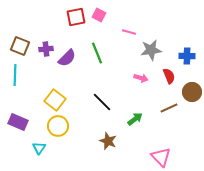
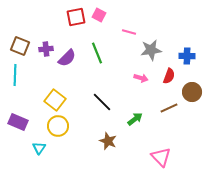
red semicircle: rotated 42 degrees clockwise
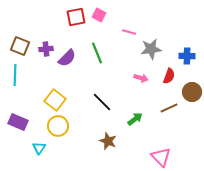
gray star: moved 1 px up
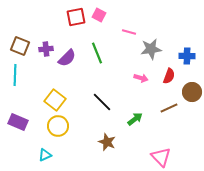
brown star: moved 1 px left, 1 px down
cyan triangle: moved 6 px right, 7 px down; rotated 32 degrees clockwise
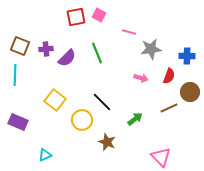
brown circle: moved 2 px left
yellow circle: moved 24 px right, 6 px up
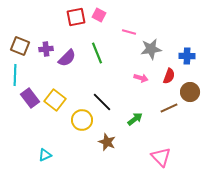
purple rectangle: moved 12 px right, 24 px up; rotated 30 degrees clockwise
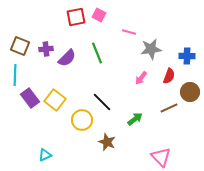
pink arrow: rotated 112 degrees clockwise
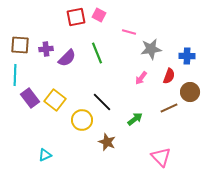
brown square: moved 1 px up; rotated 18 degrees counterclockwise
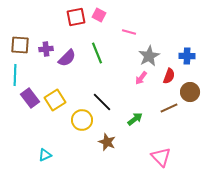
gray star: moved 2 px left, 7 px down; rotated 20 degrees counterclockwise
yellow square: rotated 20 degrees clockwise
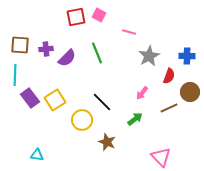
pink arrow: moved 1 px right, 15 px down
cyan triangle: moved 8 px left; rotated 32 degrees clockwise
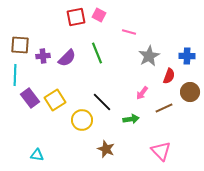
purple cross: moved 3 px left, 7 px down
brown line: moved 5 px left
green arrow: moved 4 px left; rotated 28 degrees clockwise
brown star: moved 1 px left, 7 px down
pink triangle: moved 6 px up
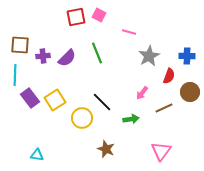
yellow circle: moved 2 px up
pink triangle: rotated 20 degrees clockwise
